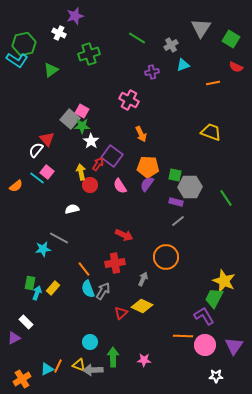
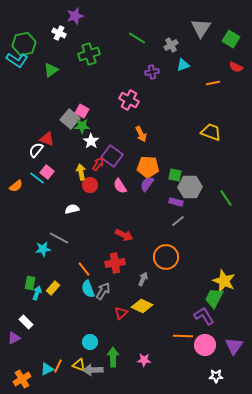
red triangle at (47, 139): rotated 28 degrees counterclockwise
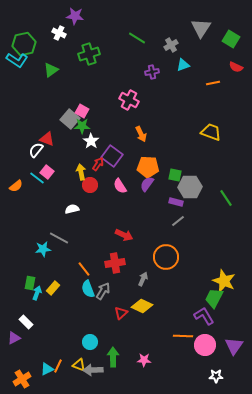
purple star at (75, 16): rotated 24 degrees clockwise
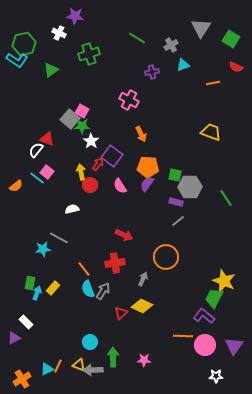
purple L-shape at (204, 316): rotated 20 degrees counterclockwise
